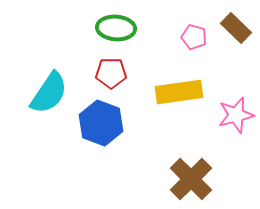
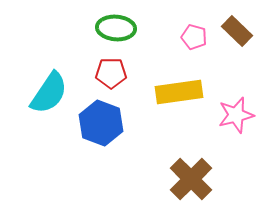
brown rectangle: moved 1 px right, 3 px down
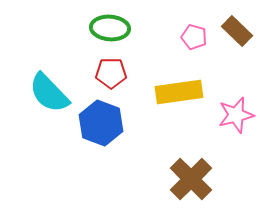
green ellipse: moved 6 px left
cyan semicircle: rotated 102 degrees clockwise
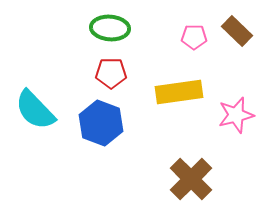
pink pentagon: rotated 15 degrees counterclockwise
cyan semicircle: moved 14 px left, 17 px down
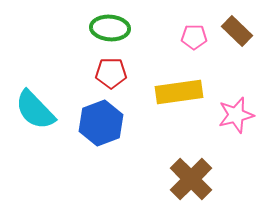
blue hexagon: rotated 18 degrees clockwise
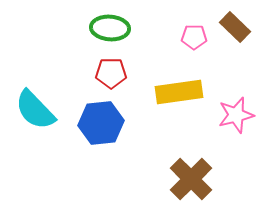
brown rectangle: moved 2 px left, 4 px up
blue hexagon: rotated 15 degrees clockwise
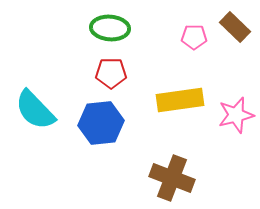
yellow rectangle: moved 1 px right, 8 px down
brown cross: moved 19 px left, 1 px up; rotated 24 degrees counterclockwise
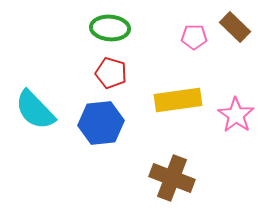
red pentagon: rotated 16 degrees clockwise
yellow rectangle: moved 2 px left
pink star: rotated 24 degrees counterclockwise
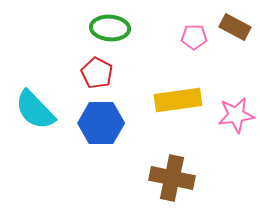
brown rectangle: rotated 16 degrees counterclockwise
red pentagon: moved 14 px left; rotated 12 degrees clockwise
pink star: rotated 30 degrees clockwise
blue hexagon: rotated 6 degrees clockwise
brown cross: rotated 9 degrees counterclockwise
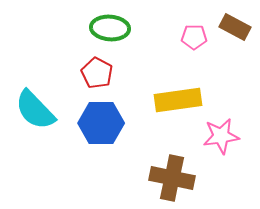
pink star: moved 15 px left, 21 px down
